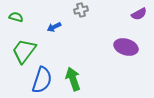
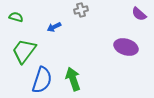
purple semicircle: rotated 70 degrees clockwise
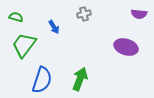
gray cross: moved 3 px right, 4 px down
purple semicircle: rotated 35 degrees counterclockwise
blue arrow: rotated 96 degrees counterclockwise
green trapezoid: moved 6 px up
green arrow: moved 7 px right; rotated 40 degrees clockwise
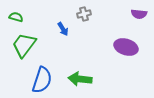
blue arrow: moved 9 px right, 2 px down
green arrow: rotated 105 degrees counterclockwise
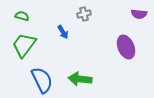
green semicircle: moved 6 px right, 1 px up
blue arrow: moved 3 px down
purple ellipse: rotated 50 degrees clockwise
blue semicircle: rotated 44 degrees counterclockwise
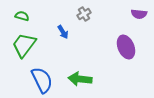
gray cross: rotated 16 degrees counterclockwise
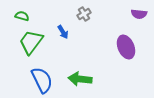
green trapezoid: moved 7 px right, 3 px up
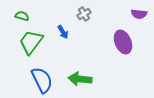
purple ellipse: moved 3 px left, 5 px up
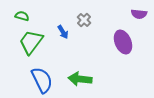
gray cross: moved 6 px down; rotated 16 degrees counterclockwise
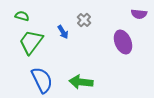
green arrow: moved 1 px right, 3 px down
